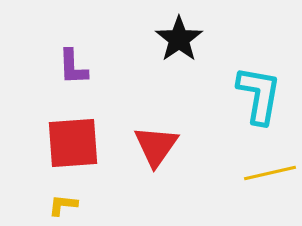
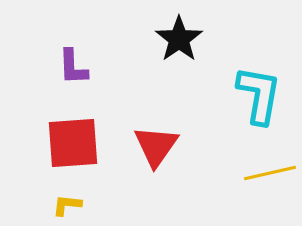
yellow L-shape: moved 4 px right
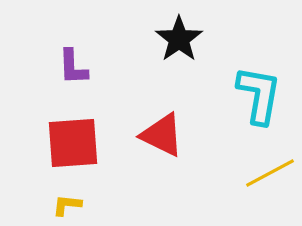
red triangle: moved 6 px right, 11 px up; rotated 39 degrees counterclockwise
yellow line: rotated 15 degrees counterclockwise
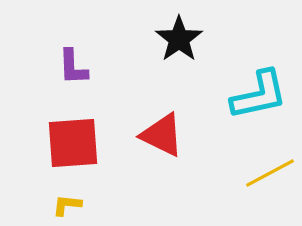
cyan L-shape: rotated 68 degrees clockwise
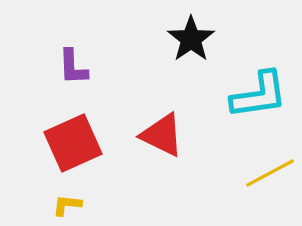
black star: moved 12 px right
cyan L-shape: rotated 4 degrees clockwise
red square: rotated 20 degrees counterclockwise
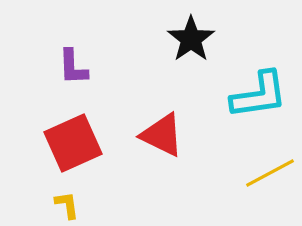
yellow L-shape: rotated 76 degrees clockwise
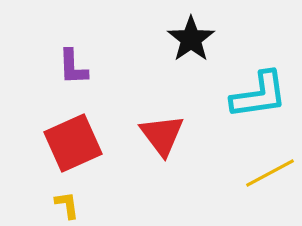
red triangle: rotated 27 degrees clockwise
